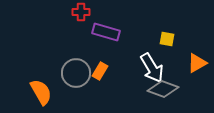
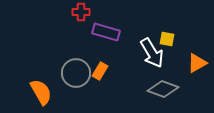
white arrow: moved 15 px up
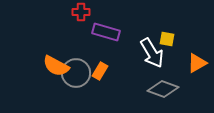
orange semicircle: moved 15 px right, 26 px up; rotated 148 degrees clockwise
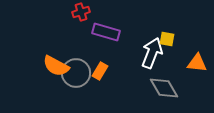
red cross: rotated 18 degrees counterclockwise
white arrow: rotated 128 degrees counterclockwise
orange triangle: rotated 35 degrees clockwise
gray diamond: moved 1 px right, 1 px up; rotated 40 degrees clockwise
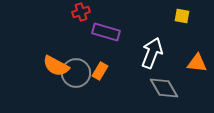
yellow square: moved 15 px right, 23 px up
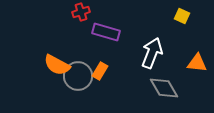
yellow square: rotated 14 degrees clockwise
orange semicircle: moved 1 px right, 1 px up
gray circle: moved 2 px right, 3 px down
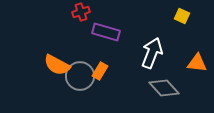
gray circle: moved 2 px right
gray diamond: rotated 12 degrees counterclockwise
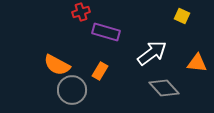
white arrow: rotated 32 degrees clockwise
gray circle: moved 8 px left, 14 px down
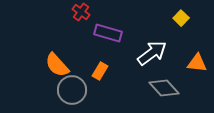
red cross: rotated 36 degrees counterclockwise
yellow square: moved 1 px left, 2 px down; rotated 21 degrees clockwise
purple rectangle: moved 2 px right, 1 px down
orange semicircle: rotated 20 degrees clockwise
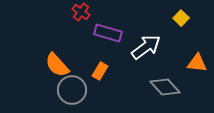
white arrow: moved 6 px left, 6 px up
gray diamond: moved 1 px right, 1 px up
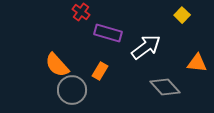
yellow square: moved 1 px right, 3 px up
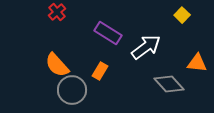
red cross: moved 24 px left; rotated 12 degrees clockwise
purple rectangle: rotated 16 degrees clockwise
gray diamond: moved 4 px right, 3 px up
